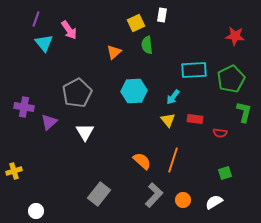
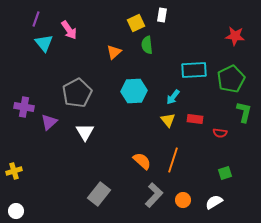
white circle: moved 20 px left
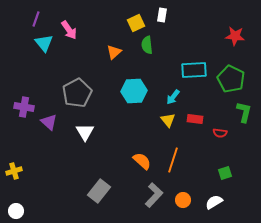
green pentagon: rotated 20 degrees counterclockwise
purple triangle: rotated 36 degrees counterclockwise
gray rectangle: moved 3 px up
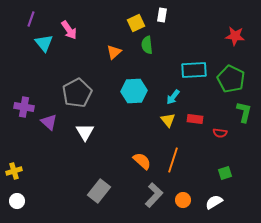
purple line: moved 5 px left
white circle: moved 1 px right, 10 px up
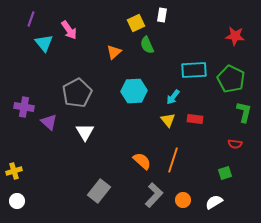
green semicircle: rotated 18 degrees counterclockwise
red semicircle: moved 15 px right, 11 px down
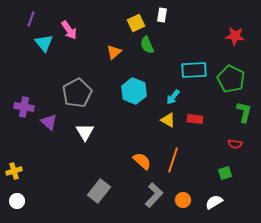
cyan hexagon: rotated 25 degrees clockwise
yellow triangle: rotated 21 degrees counterclockwise
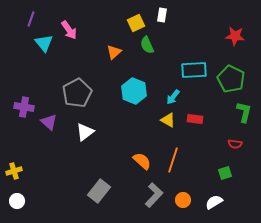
white triangle: rotated 24 degrees clockwise
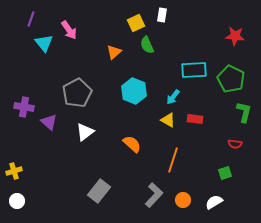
orange semicircle: moved 10 px left, 17 px up
